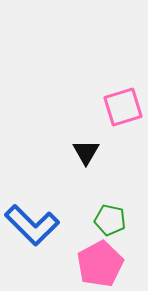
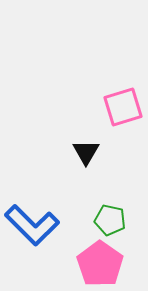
pink pentagon: rotated 9 degrees counterclockwise
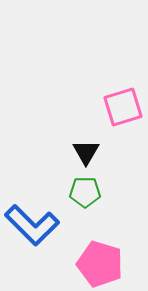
green pentagon: moved 25 px left, 28 px up; rotated 12 degrees counterclockwise
pink pentagon: rotated 18 degrees counterclockwise
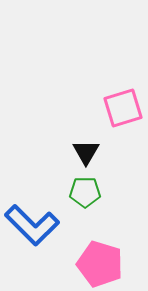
pink square: moved 1 px down
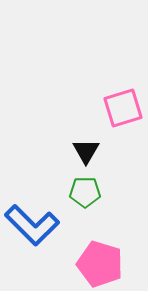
black triangle: moved 1 px up
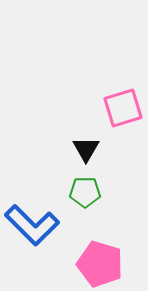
black triangle: moved 2 px up
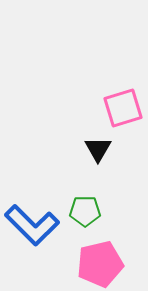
black triangle: moved 12 px right
green pentagon: moved 19 px down
pink pentagon: rotated 30 degrees counterclockwise
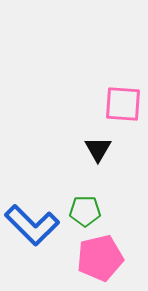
pink square: moved 4 px up; rotated 21 degrees clockwise
pink pentagon: moved 6 px up
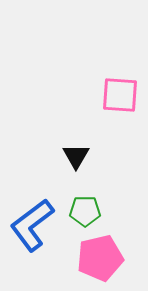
pink square: moved 3 px left, 9 px up
black triangle: moved 22 px left, 7 px down
blue L-shape: rotated 98 degrees clockwise
